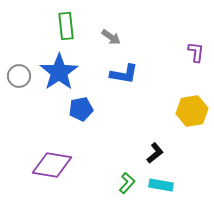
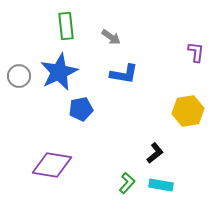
blue star: rotated 9 degrees clockwise
yellow hexagon: moved 4 px left
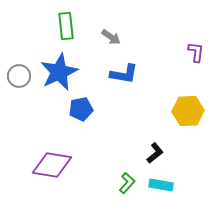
yellow hexagon: rotated 8 degrees clockwise
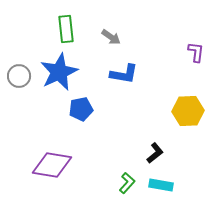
green rectangle: moved 3 px down
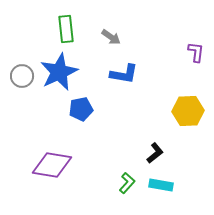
gray circle: moved 3 px right
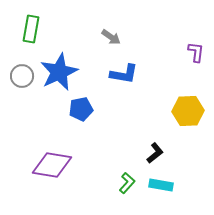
green rectangle: moved 35 px left; rotated 16 degrees clockwise
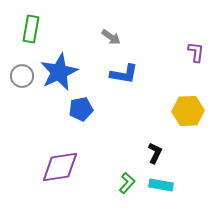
black L-shape: rotated 25 degrees counterclockwise
purple diamond: moved 8 px right, 2 px down; rotated 18 degrees counterclockwise
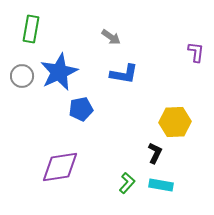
yellow hexagon: moved 13 px left, 11 px down
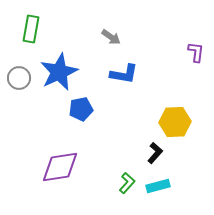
gray circle: moved 3 px left, 2 px down
black L-shape: rotated 15 degrees clockwise
cyan rectangle: moved 3 px left, 1 px down; rotated 25 degrees counterclockwise
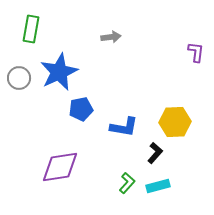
gray arrow: rotated 42 degrees counterclockwise
blue L-shape: moved 53 px down
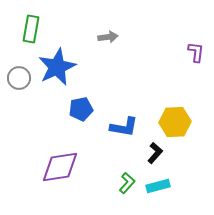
gray arrow: moved 3 px left
blue star: moved 2 px left, 5 px up
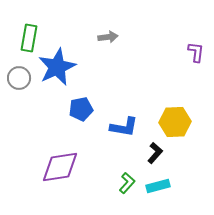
green rectangle: moved 2 px left, 9 px down
